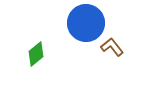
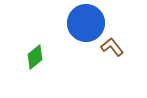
green diamond: moved 1 px left, 3 px down
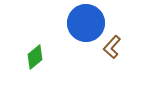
brown L-shape: rotated 100 degrees counterclockwise
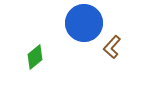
blue circle: moved 2 px left
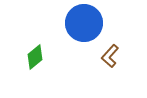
brown L-shape: moved 2 px left, 9 px down
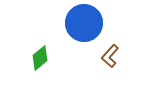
green diamond: moved 5 px right, 1 px down
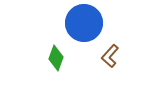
green diamond: moved 16 px right; rotated 30 degrees counterclockwise
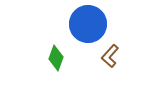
blue circle: moved 4 px right, 1 px down
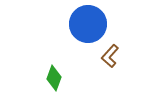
green diamond: moved 2 px left, 20 px down
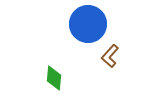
green diamond: rotated 15 degrees counterclockwise
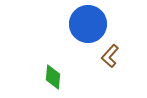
green diamond: moved 1 px left, 1 px up
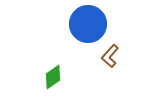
green diamond: rotated 50 degrees clockwise
